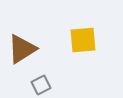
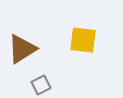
yellow square: rotated 12 degrees clockwise
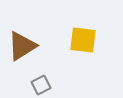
brown triangle: moved 3 px up
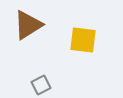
brown triangle: moved 6 px right, 21 px up
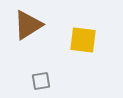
gray square: moved 4 px up; rotated 18 degrees clockwise
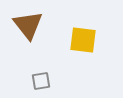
brown triangle: rotated 36 degrees counterclockwise
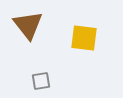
yellow square: moved 1 px right, 2 px up
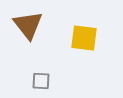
gray square: rotated 12 degrees clockwise
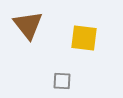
gray square: moved 21 px right
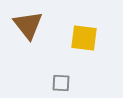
gray square: moved 1 px left, 2 px down
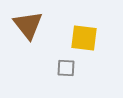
gray square: moved 5 px right, 15 px up
